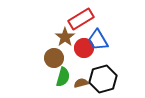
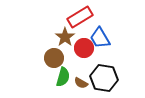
red rectangle: moved 1 px left, 2 px up
blue trapezoid: moved 2 px right, 2 px up
black hexagon: moved 1 px right, 1 px up; rotated 24 degrees clockwise
brown semicircle: rotated 136 degrees counterclockwise
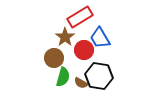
red circle: moved 2 px down
black hexagon: moved 5 px left, 2 px up
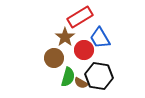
green semicircle: moved 5 px right
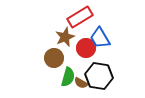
brown star: rotated 12 degrees clockwise
red circle: moved 2 px right, 2 px up
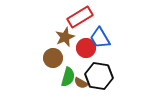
brown circle: moved 1 px left
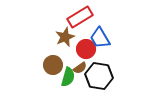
red circle: moved 1 px down
brown circle: moved 7 px down
brown semicircle: moved 1 px left, 15 px up; rotated 64 degrees counterclockwise
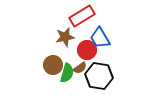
red rectangle: moved 2 px right, 1 px up
brown star: rotated 12 degrees clockwise
red circle: moved 1 px right, 1 px down
green semicircle: moved 1 px left, 4 px up
